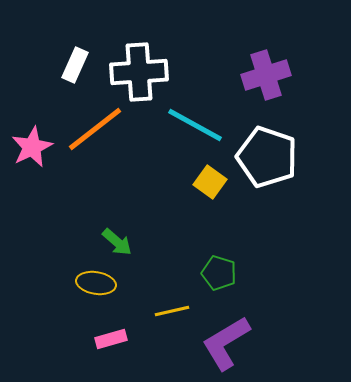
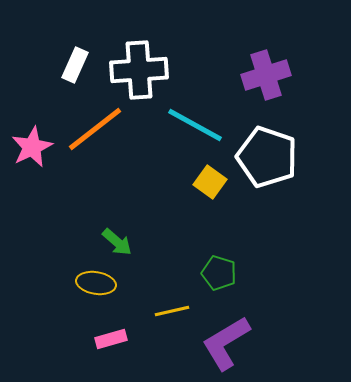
white cross: moved 2 px up
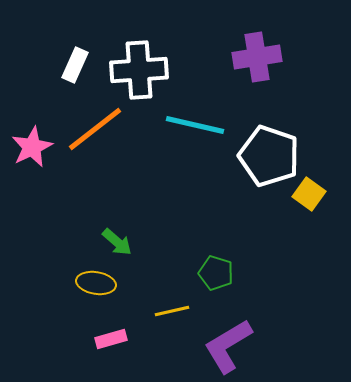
purple cross: moved 9 px left, 18 px up; rotated 9 degrees clockwise
cyan line: rotated 16 degrees counterclockwise
white pentagon: moved 2 px right, 1 px up
yellow square: moved 99 px right, 12 px down
green pentagon: moved 3 px left
purple L-shape: moved 2 px right, 3 px down
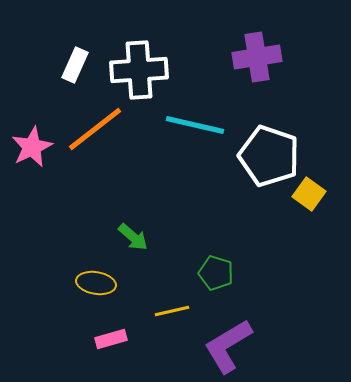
green arrow: moved 16 px right, 5 px up
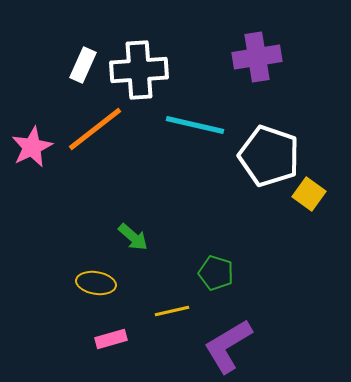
white rectangle: moved 8 px right
